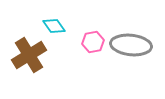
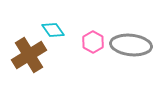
cyan diamond: moved 1 px left, 4 px down
pink hexagon: rotated 20 degrees counterclockwise
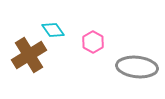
gray ellipse: moved 6 px right, 22 px down
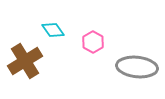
brown cross: moved 4 px left, 6 px down
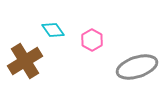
pink hexagon: moved 1 px left, 2 px up
gray ellipse: rotated 24 degrees counterclockwise
